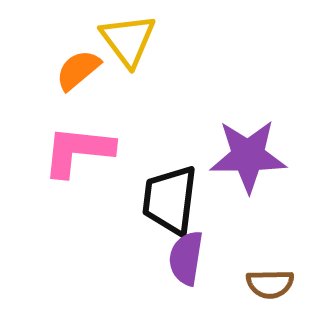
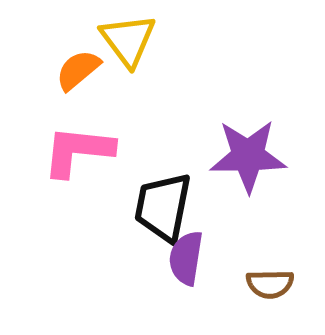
black trapezoid: moved 7 px left, 7 px down; rotated 4 degrees clockwise
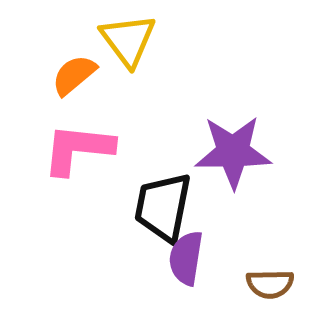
orange semicircle: moved 4 px left, 5 px down
pink L-shape: moved 2 px up
purple star: moved 15 px left, 4 px up
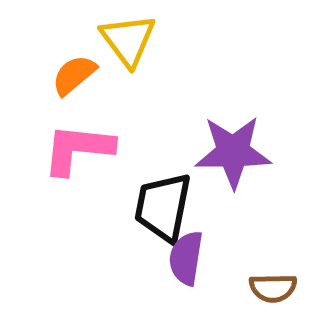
brown semicircle: moved 3 px right, 4 px down
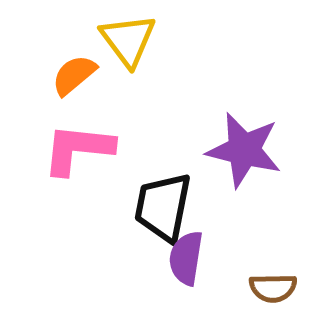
purple star: moved 11 px right, 2 px up; rotated 14 degrees clockwise
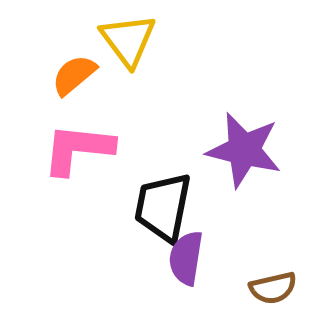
brown semicircle: rotated 12 degrees counterclockwise
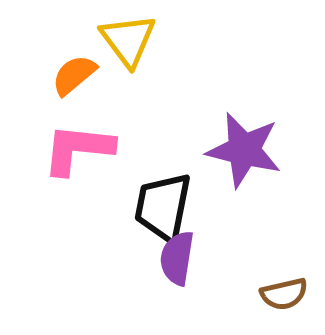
purple semicircle: moved 9 px left
brown semicircle: moved 11 px right, 6 px down
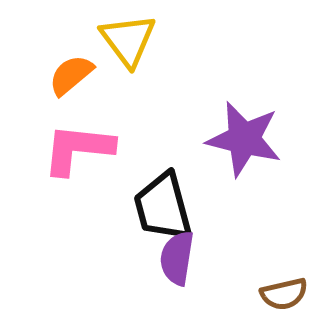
orange semicircle: moved 3 px left
purple star: moved 11 px up
black trapezoid: rotated 26 degrees counterclockwise
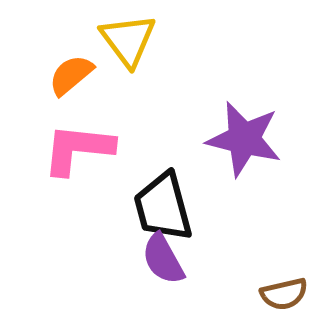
purple semicircle: moved 14 px left, 1 px down; rotated 38 degrees counterclockwise
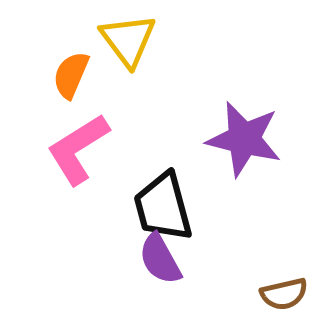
orange semicircle: rotated 27 degrees counterclockwise
pink L-shape: rotated 38 degrees counterclockwise
purple semicircle: moved 3 px left
